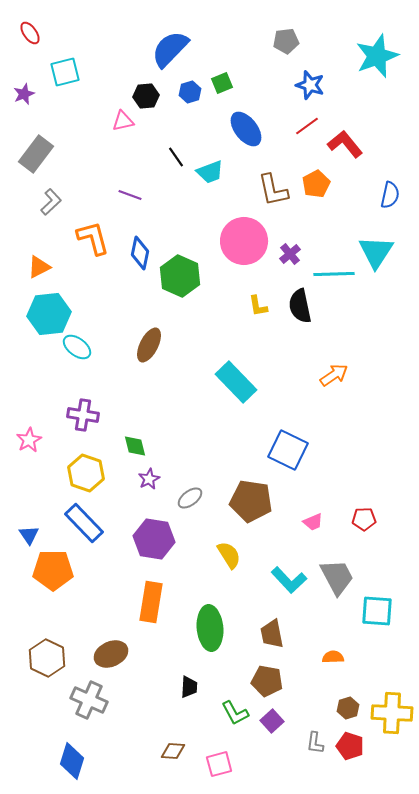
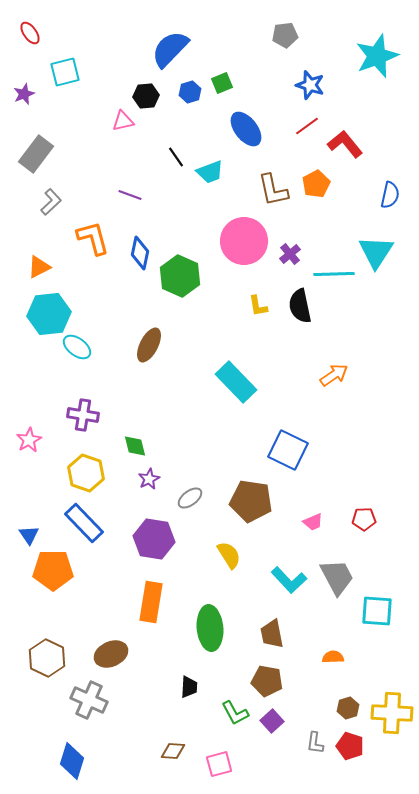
gray pentagon at (286, 41): moved 1 px left, 6 px up
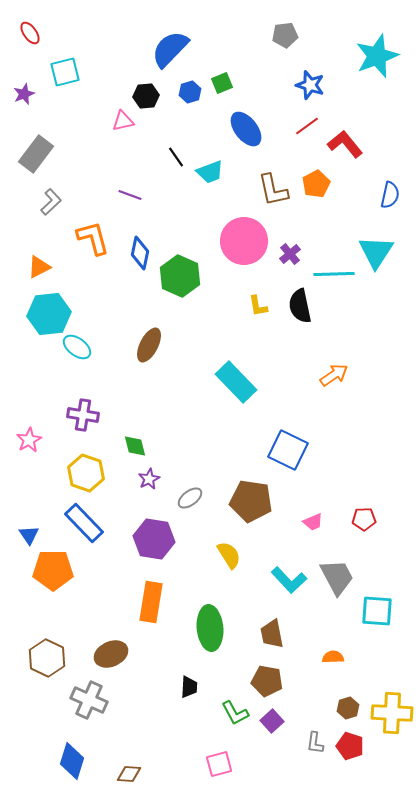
brown diamond at (173, 751): moved 44 px left, 23 px down
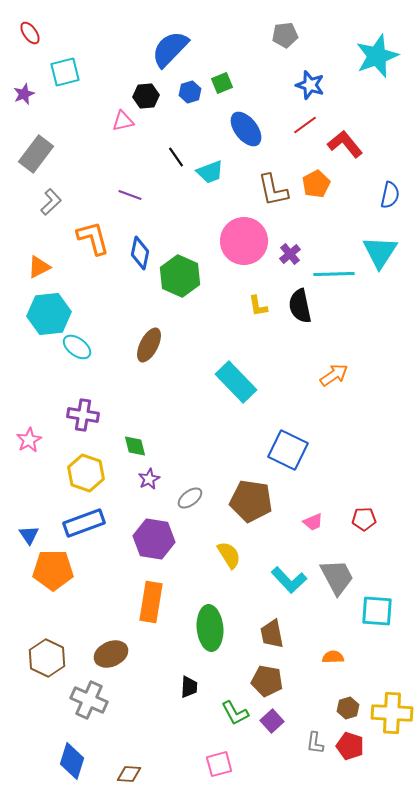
red line at (307, 126): moved 2 px left, 1 px up
cyan triangle at (376, 252): moved 4 px right
blue rectangle at (84, 523): rotated 66 degrees counterclockwise
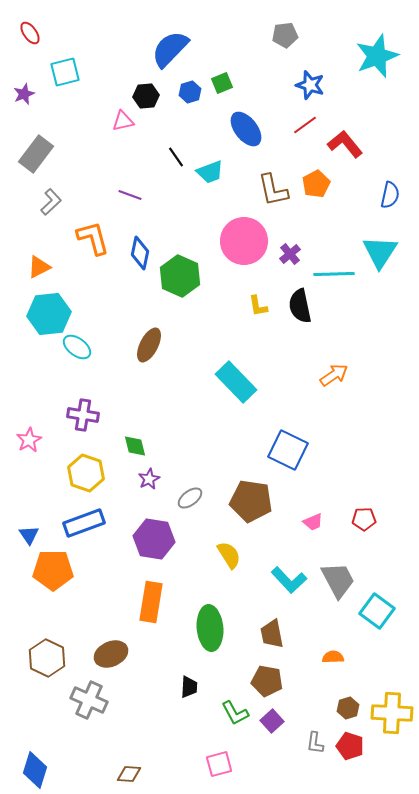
gray trapezoid at (337, 577): moved 1 px right, 3 px down
cyan square at (377, 611): rotated 32 degrees clockwise
blue diamond at (72, 761): moved 37 px left, 9 px down
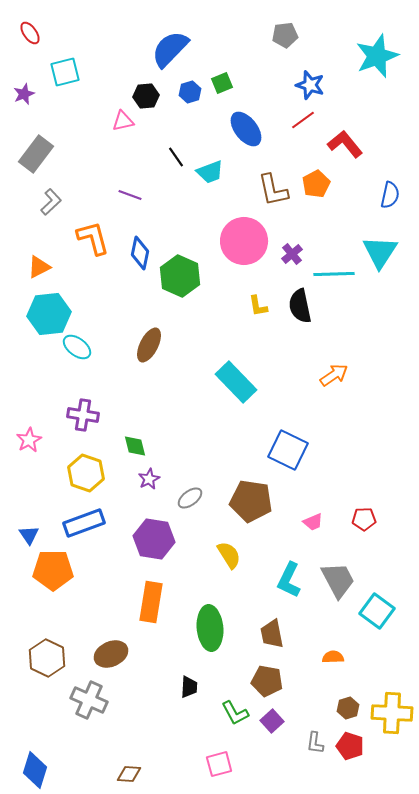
red line at (305, 125): moved 2 px left, 5 px up
purple cross at (290, 254): moved 2 px right
cyan L-shape at (289, 580): rotated 69 degrees clockwise
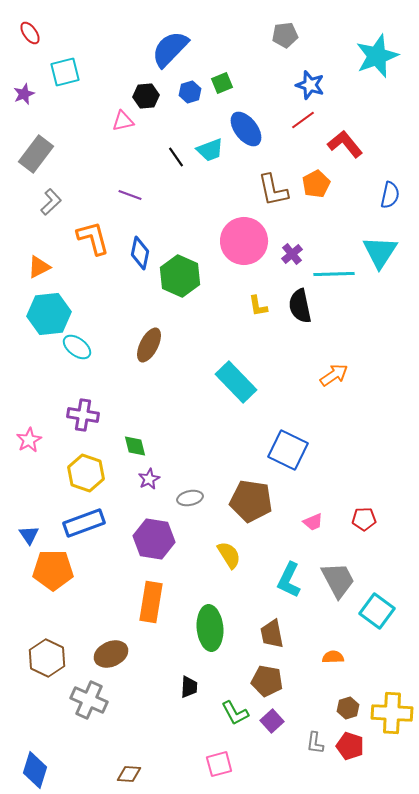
cyan trapezoid at (210, 172): moved 22 px up
gray ellipse at (190, 498): rotated 25 degrees clockwise
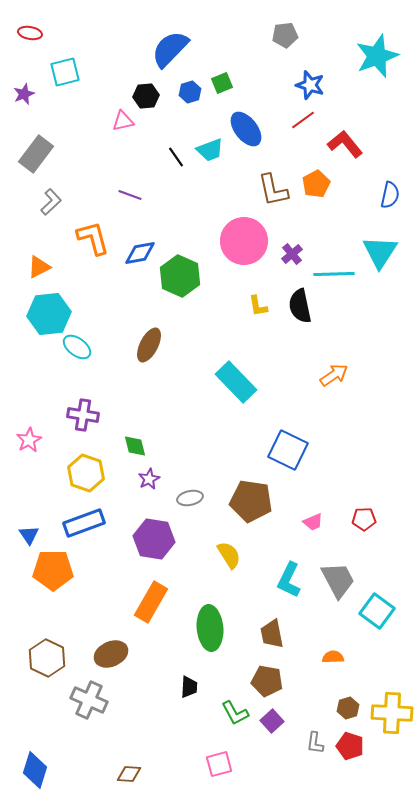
red ellipse at (30, 33): rotated 45 degrees counterclockwise
blue diamond at (140, 253): rotated 68 degrees clockwise
orange rectangle at (151, 602): rotated 21 degrees clockwise
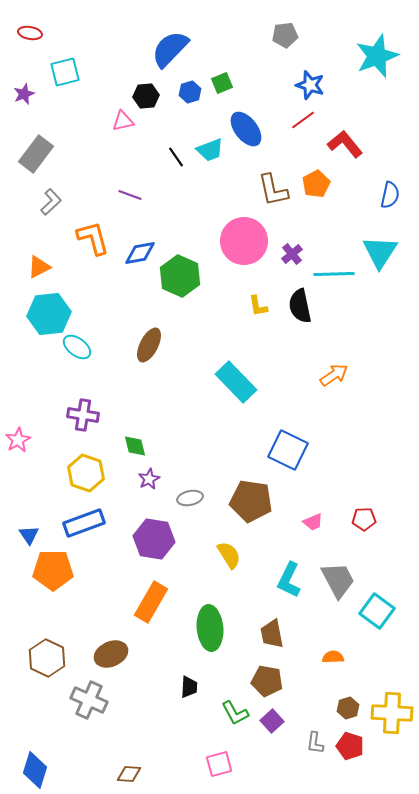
pink star at (29, 440): moved 11 px left
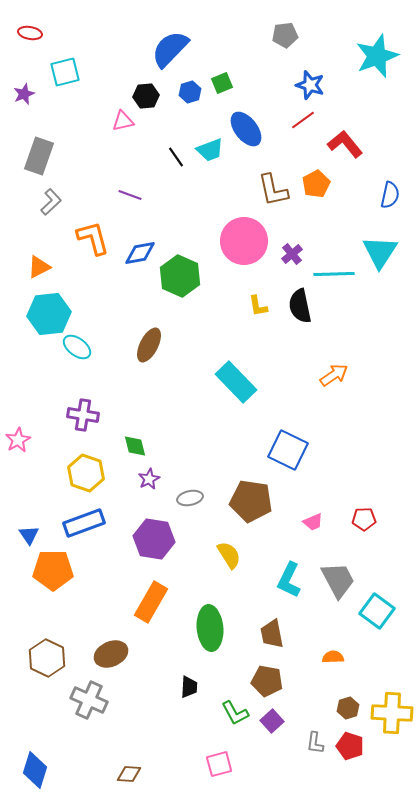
gray rectangle at (36, 154): moved 3 px right, 2 px down; rotated 18 degrees counterclockwise
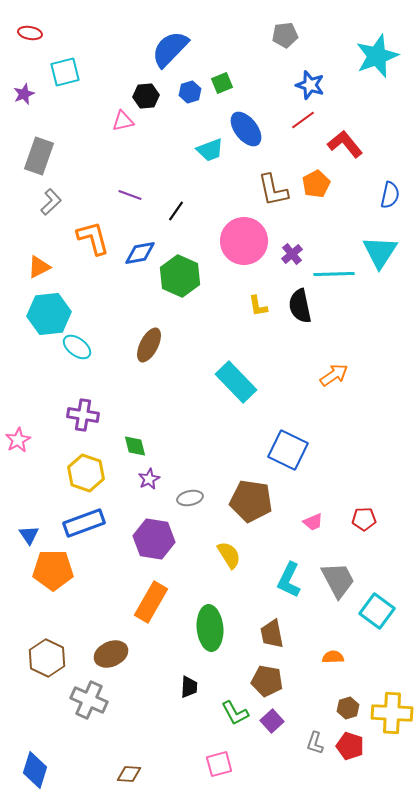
black line at (176, 157): moved 54 px down; rotated 70 degrees clockwise
gray L-shape at (315, 743): rotated 10 degrees clockwise
